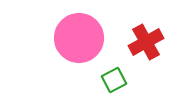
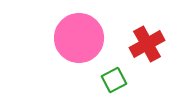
red cross: moved 1 px right, 2 px down
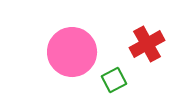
pink circle: moved 7 px left, 14 px down
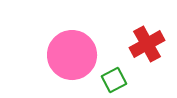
pink circle: moved 3 px down
